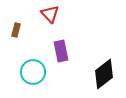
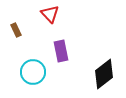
brown rectangle: rotated 40 degrees counterclockwise
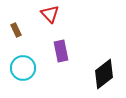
cyan circle: moved 10 px left, 4 px up
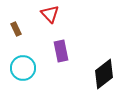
brown rectangle: moved 1 px up
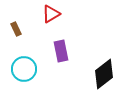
red triangle: moved 1 px right; rotated 42 degrees clockwise
cyan circle: moved 1 px right, 1 px down
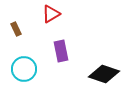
black diamond: rotated 56 degrees clockwise
